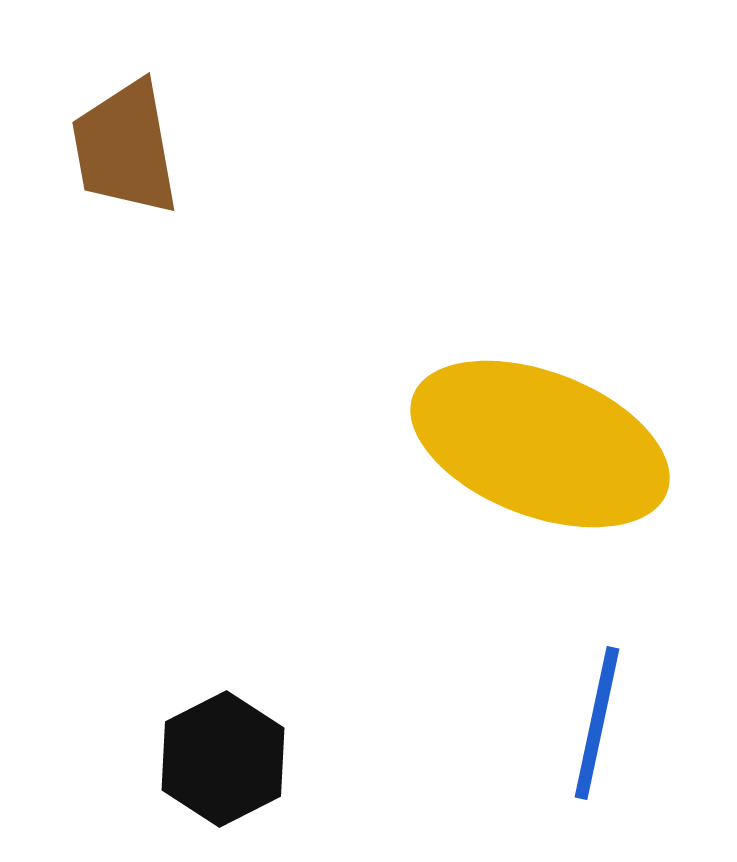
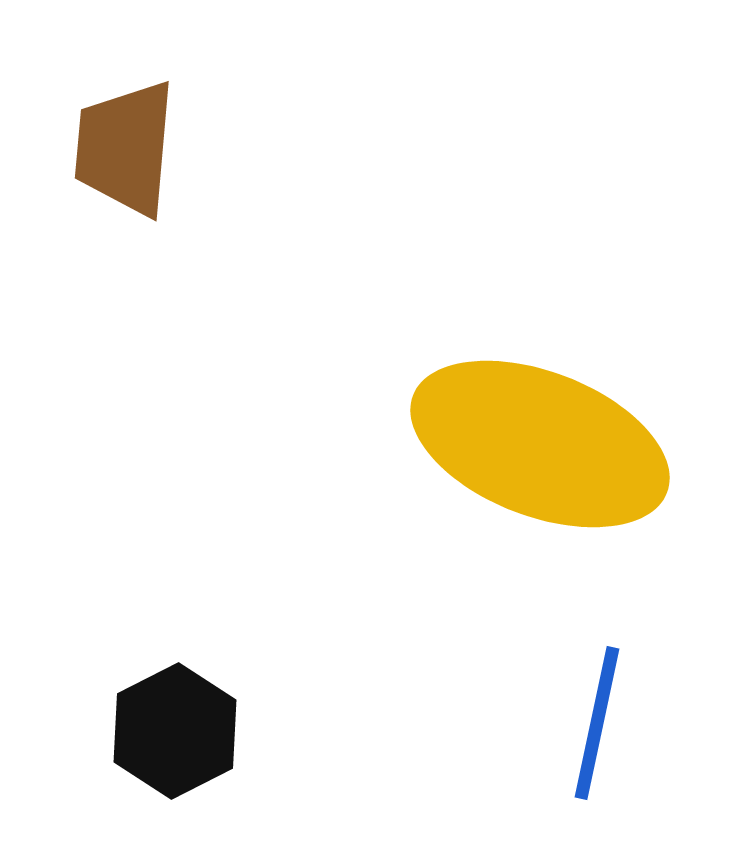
brown trapezoid: rotated 15 degrees clockwise
black hexagon: moved 48 px left, 28 px up
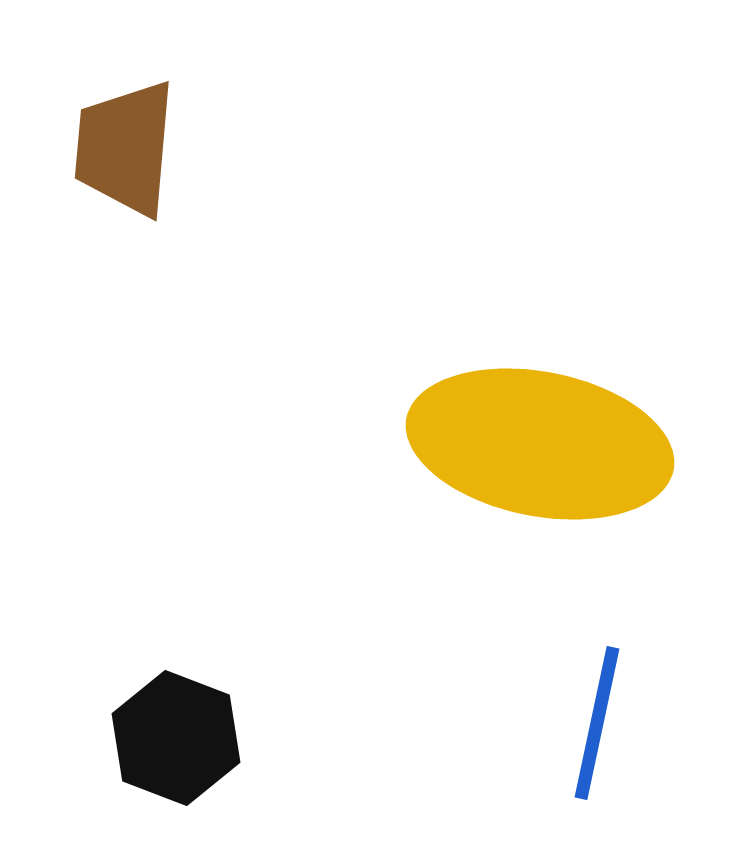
yellow ellipse: rotated 10 degrees counterclockwise
black hexagon: moved 1 px right, 7 px down; rotated 12 degrees counterclockwise
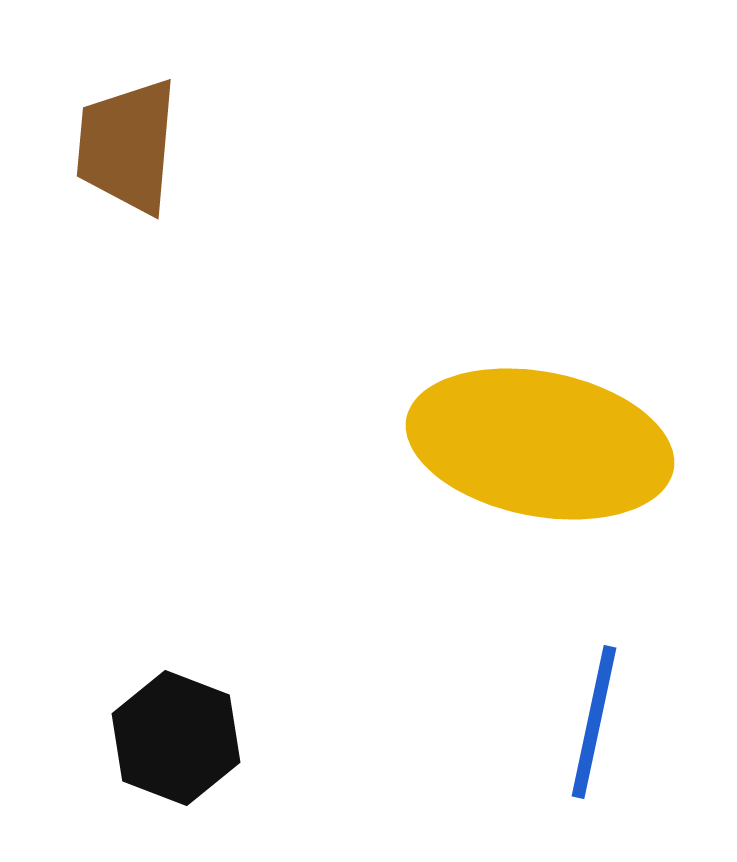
brown trapezoid: moved 2 px right, 2 px up
blue line: moved 3 px left, 1 px up
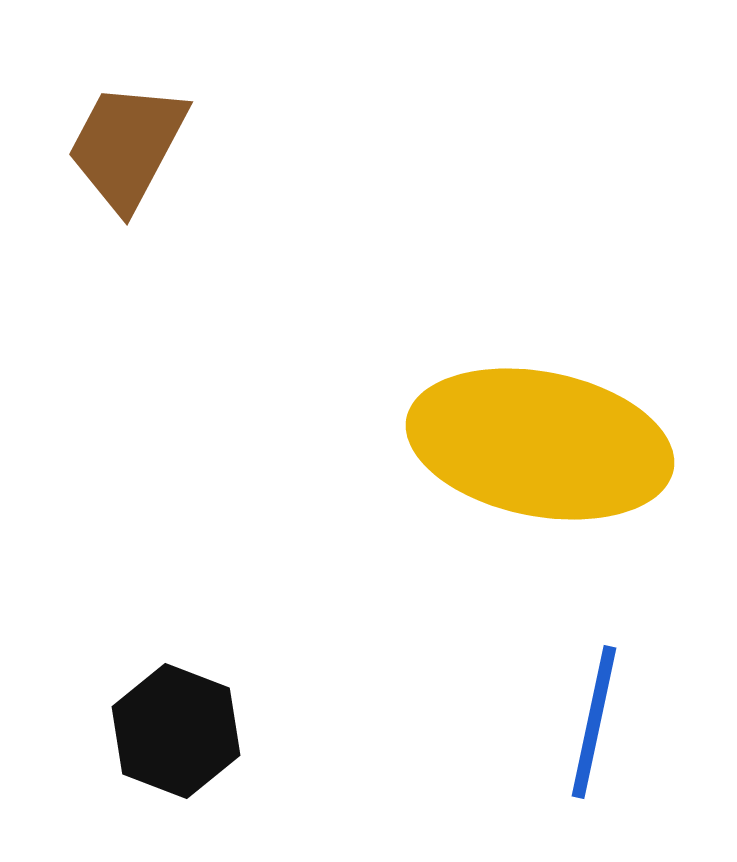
brown trapezoid: rotated 23 degrees clockwise
black hexagon: moved 7 px up
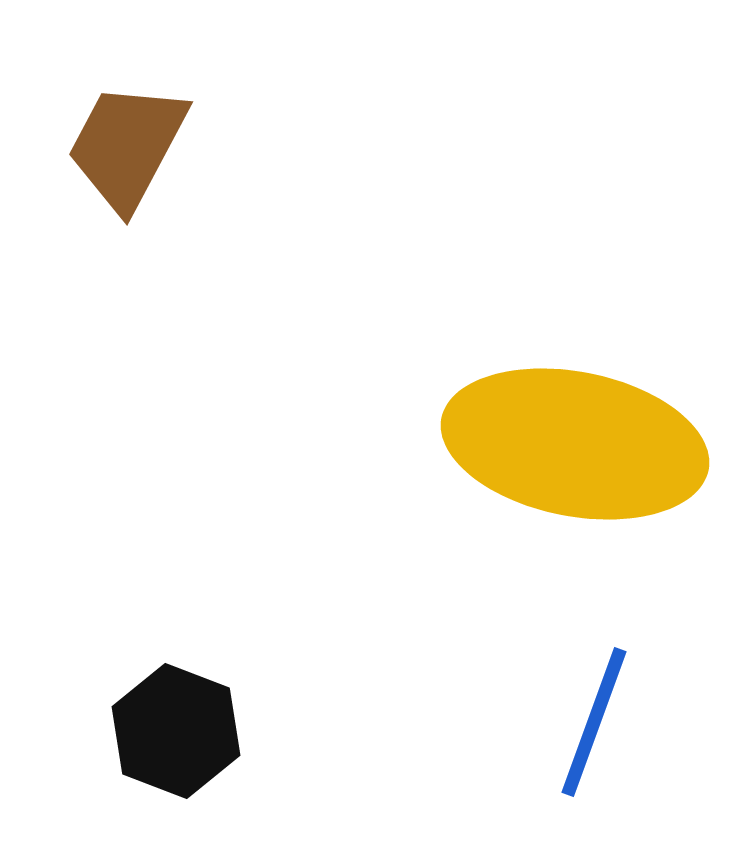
yellow ellipse: moved 35 px right
blue line: rotated 8 degrees clockwise
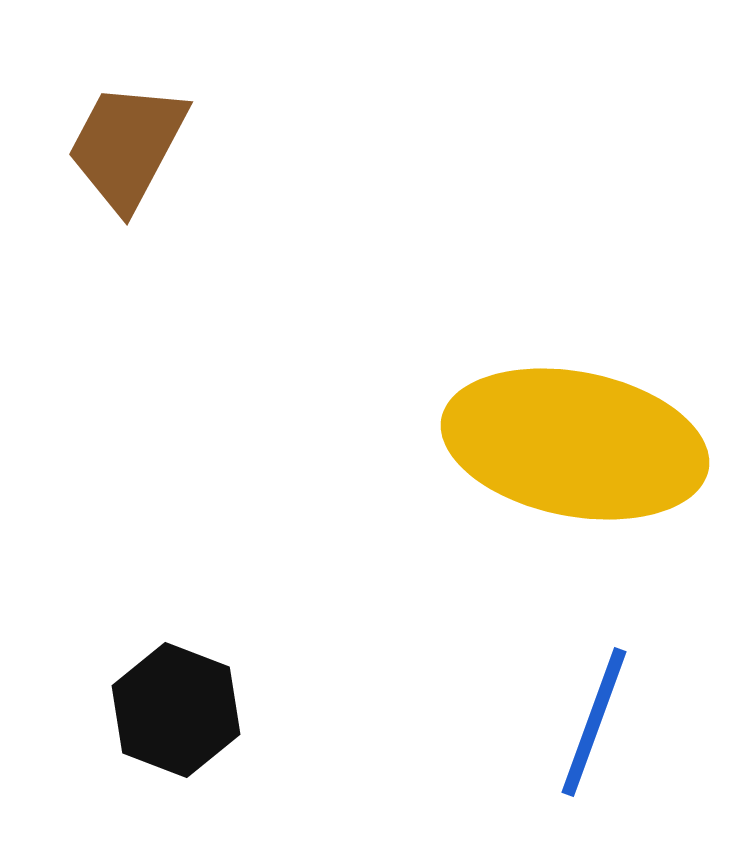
black hexagon: moved 21 px up
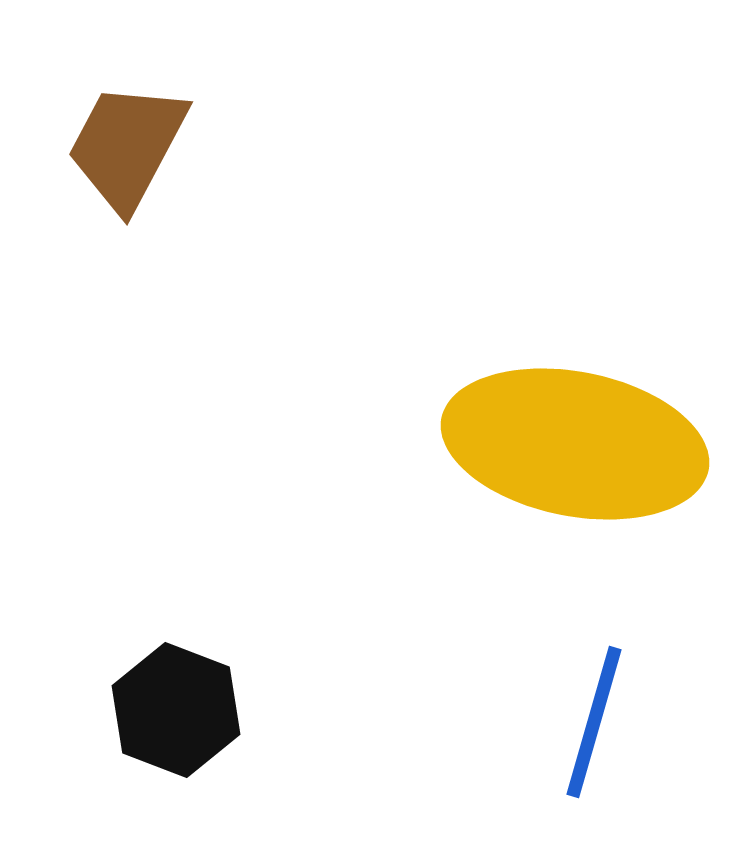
blue line: rotated 4 degrees counterclockwise
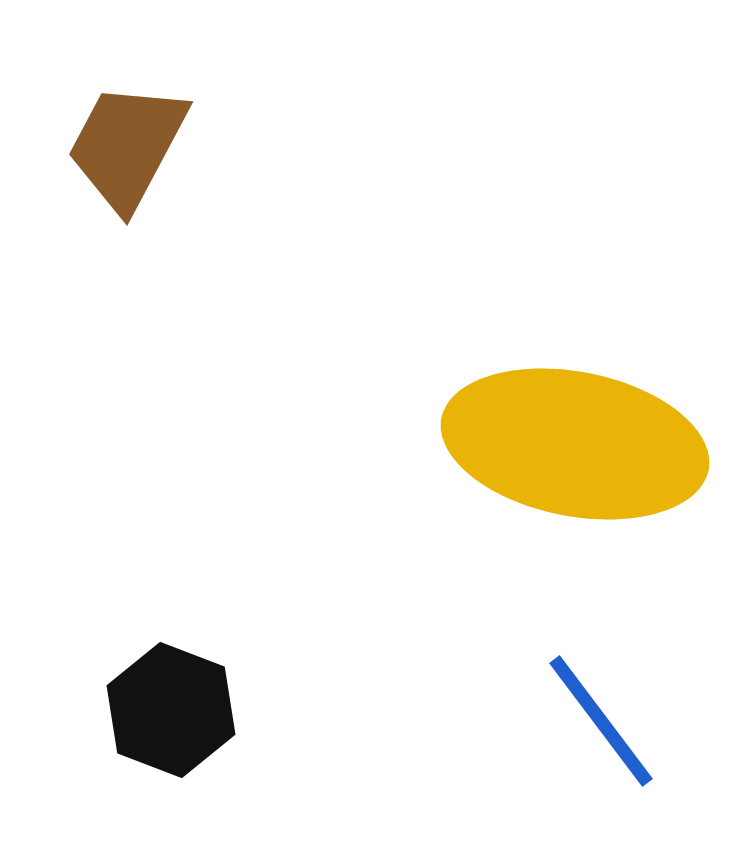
black hexagon: moved 5 px left
blue line: moved 7 px right, 1 px up; rotated 53 degrees counterclockwise
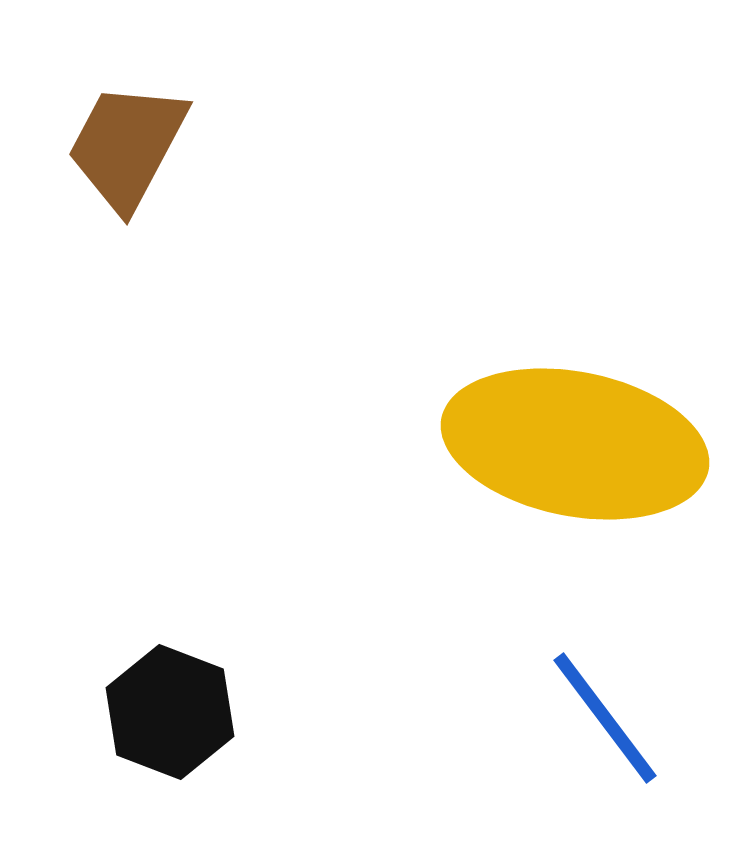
black hexagon: moved 1 px left, 2 px down
blue line: moved 4 px right, 3 px up
